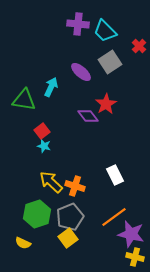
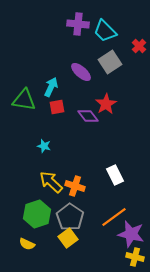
red square: moved 15 px right, 24 px up; rotated 28 degrees clockwise
gray pentagon: rotated 16 degrees counterclockwise
yellow semicircle: moved 4 px right, 1 px down
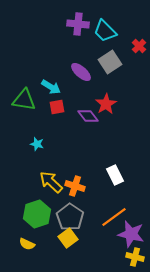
cyan arrow: rotated 96 degrees clockwise
cyan star: moved 7 px left, 2 px up
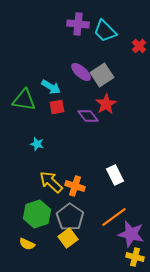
gray square: moved 8 px left, 13 px down
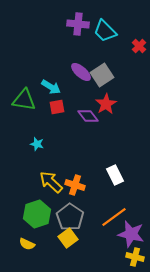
orange cross: moved 1 px up
